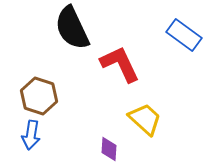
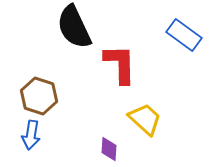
black semicircle: moved 2 px right, 1 px up
red L-shape: rotated 24 degrees clockwise
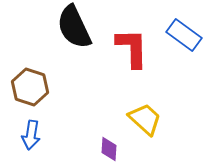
red L-shape: moved 12 px right, 16 px up
brown hexagon: moved 9 px left, 9 px up
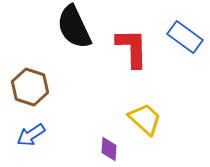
blue rectangle: moved 1 px right, 2 px down
blue arrow: rotated 48 degrees clockwise
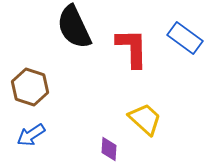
blue rectangle: moved 1 px down
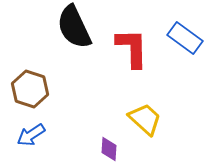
brown hexagon: moved 2 px down
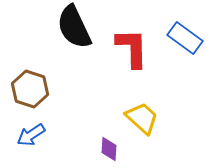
yellow trapezoid: moved 3 px left, 1 px up
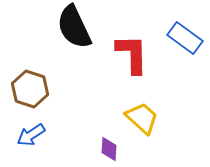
red L-shape: moved 6 px down
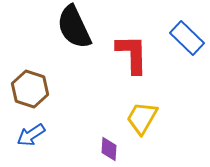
blue rectangle: moved 2 px right; rotated 8 degrees clockwise
yellow trapezoid: rotated 102 degrees counterclockwise
